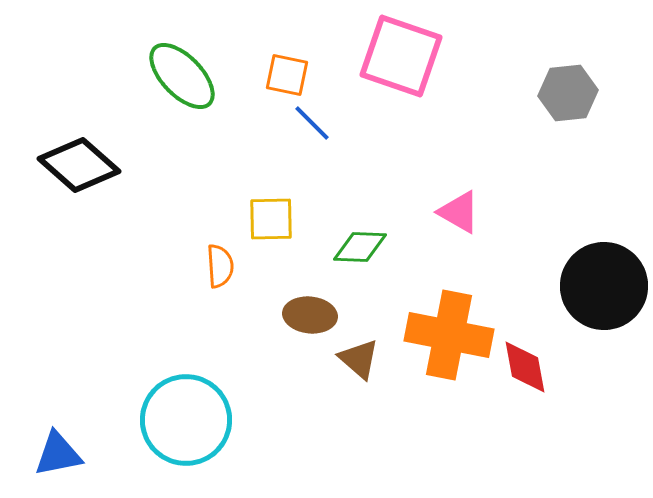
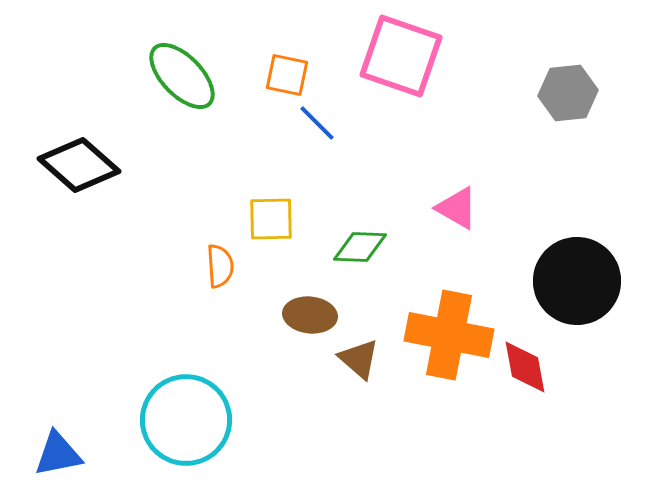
blue line: moved 5 px right
pink triangle: moved 2 px left, 4 px up
black circle: moved 27 px left, 5 px up
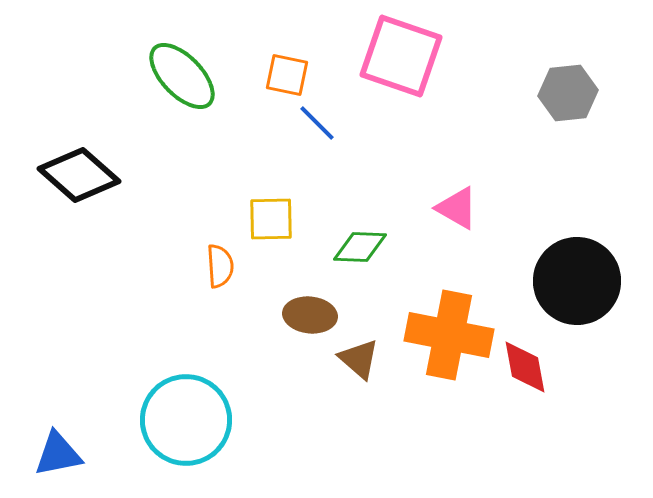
black diamond: moved 10 px down
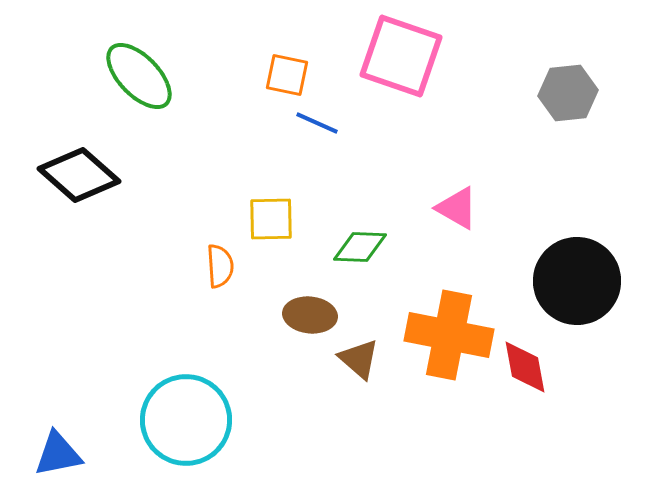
green ellipse: moved 43 px left
blue line: rotated 21 degrees counterclockwise
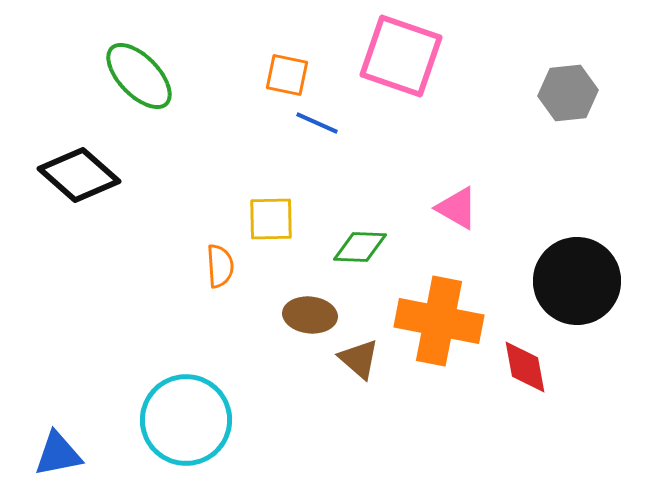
orange cross: moved 10 px left, 14 px up
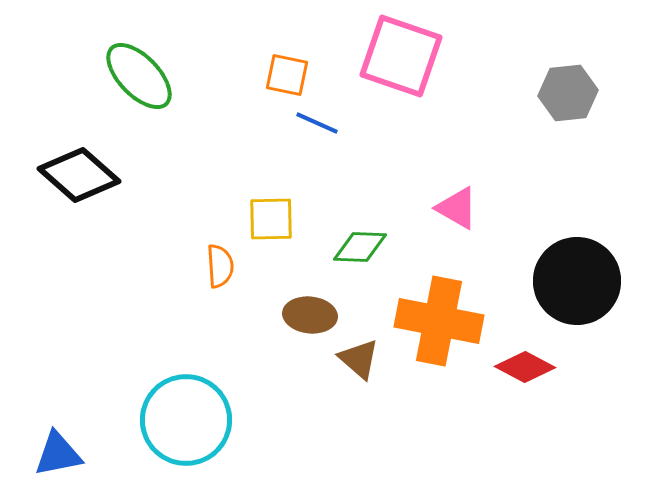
red diamond: rotated 52 degrees counterclockwise
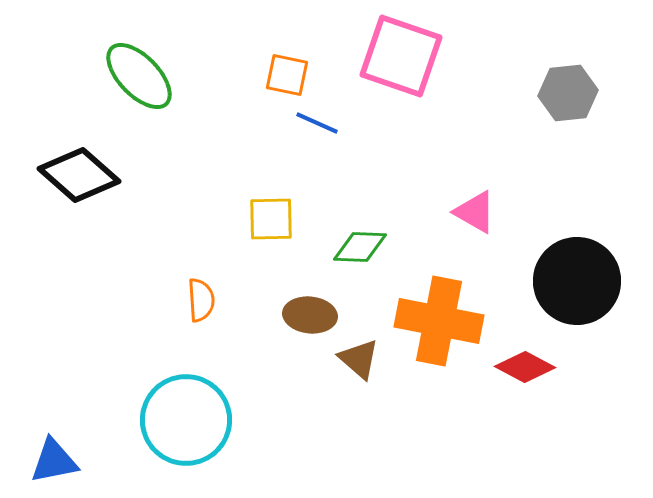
pink triangle: moved 18 px right, 4 px down
orange semicircle: moved 19 px left, 34 px down
blue triangle: moved 4 px left, 7 px down
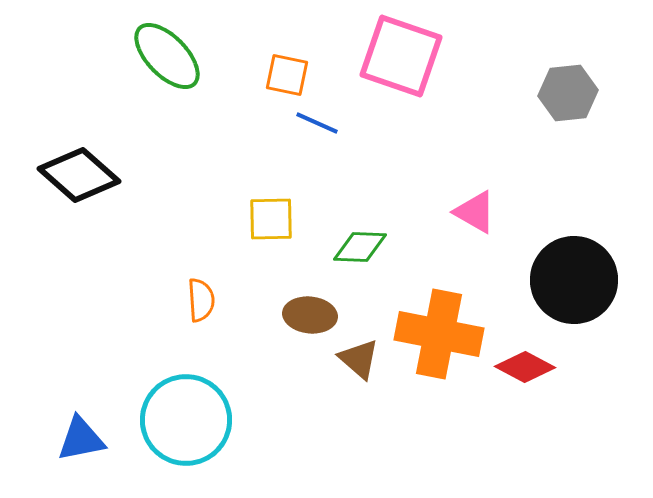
green ellipse: moved 28 px right, 20 px up
black circle: moved 3 px left, 1 px up
orange cross: moved 13 px down
blue triangle: moved 27 px right, 22 px up
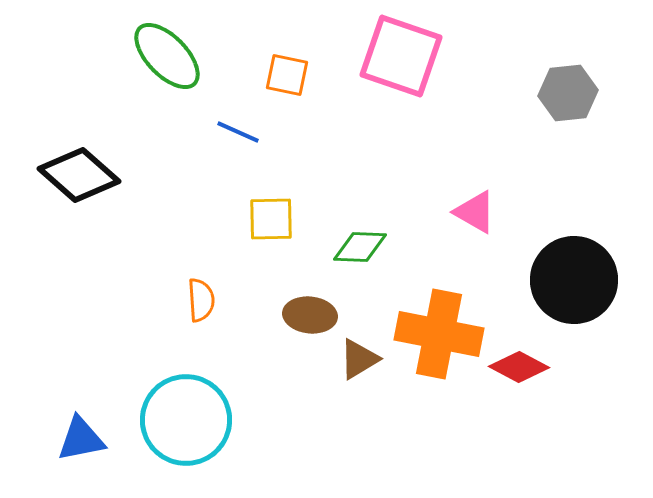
blue line: moved 79 px left, 9 px down
brown triangle: rotated 48 degrees clockwise
red diamond: moved 6 px left
